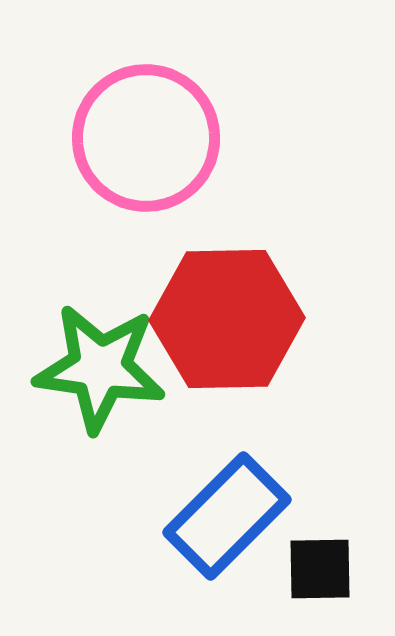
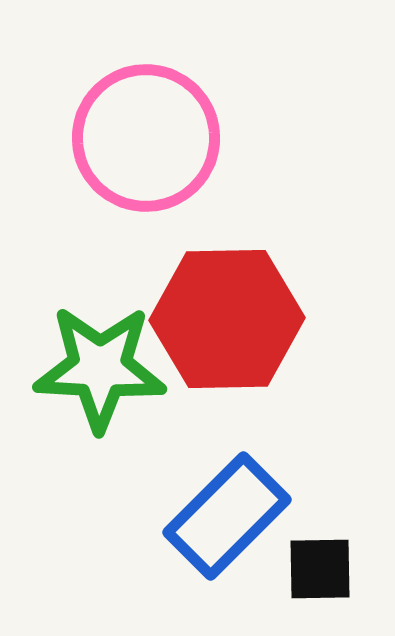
green star: rotated 5 degrees counterclockwise
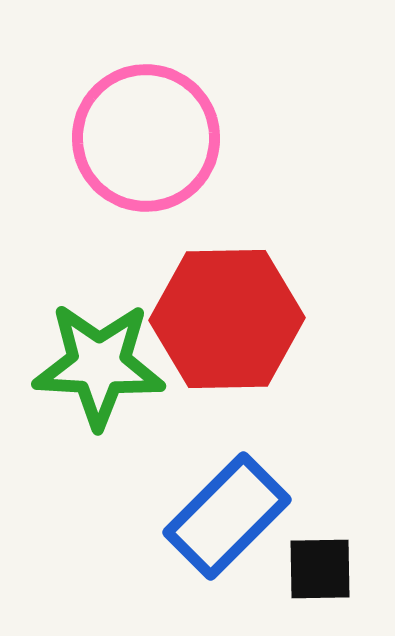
green star: moved 1 px left, 3 px up
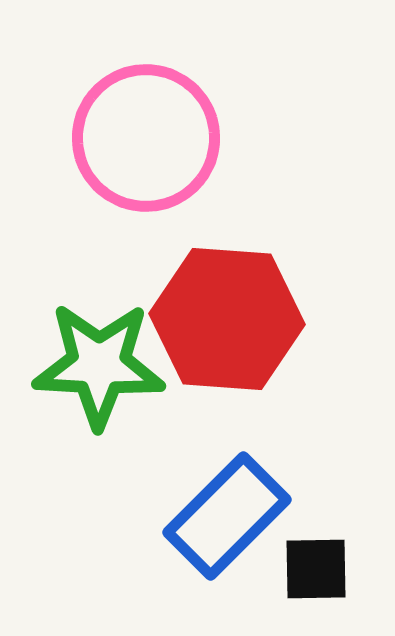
red hexagon: rotated 5 degrees clockwise
black square: moved 4 px left
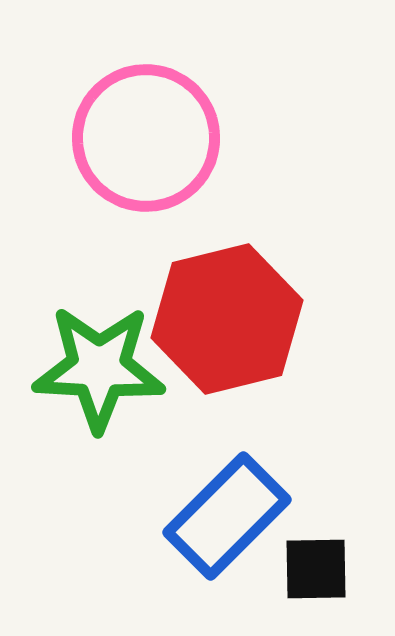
red hexagon: rotated 18 degrees counterclockwise
green star: moved 3 px down
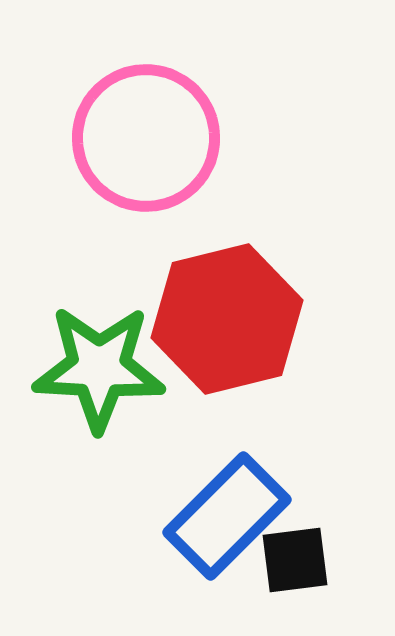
black square: moved 21 px left, 9 px up; rotated 6 degrees counterclockwise
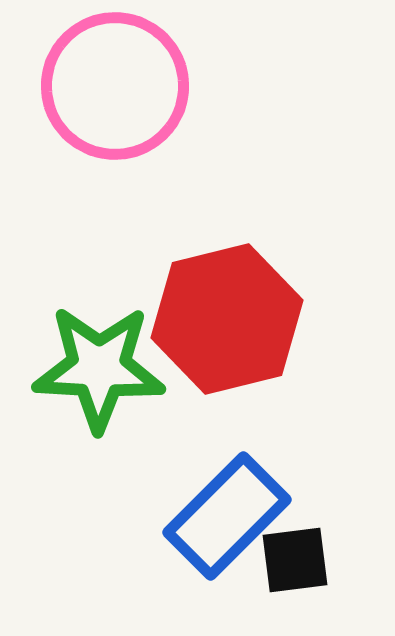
pink circle: moved 31 px left, 52 px up
